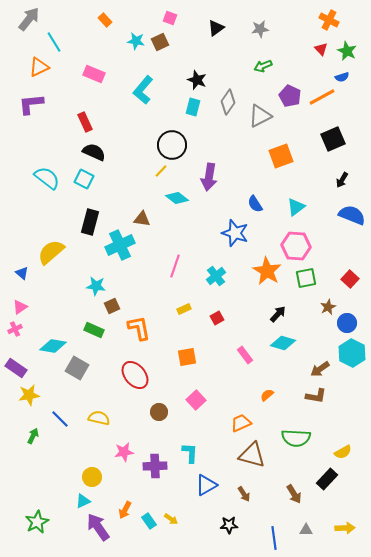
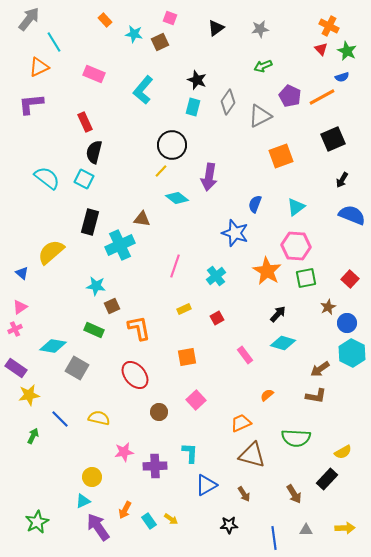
orange cross at (329, 20): moved 6 px down
cyan star at (136, 41): moved 2 px left, 7 px up
black semicircle at (94, 152): rotated 100 degrees counterclockwise
blue semicircle at (255, 204): rotated 54 degrees clockwise
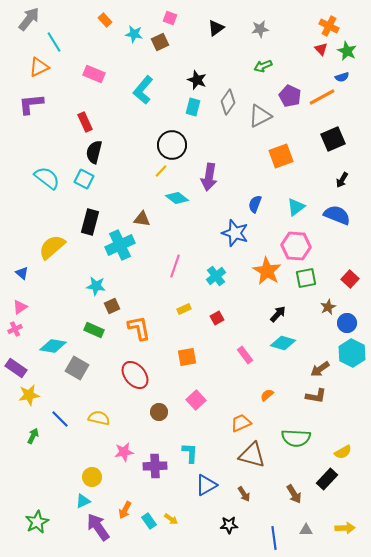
blue semicircle at (352, 215): moved 15 px left
yellow semicircle at (51, 252): moved 1 px right, 5 px up
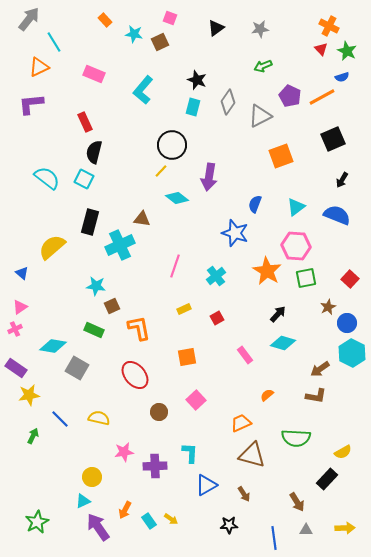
brown arrow at (294, 494): moved 3 px right, 8 px down
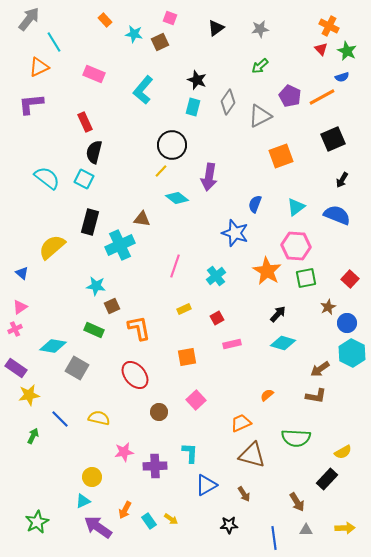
green arrow at (263, 66): moved 3 px left; rotated 18 degrees counterclockwise
pink rectangle at (245, 355): moved 13 px left, 11 px up; rotated 66 degrees counterclockwise
purple arrow at (98, 527): rotated 20 degrees counterclockwise
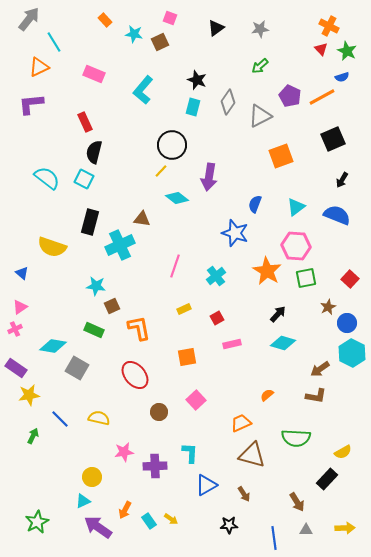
yellow semicircle at (52, 247): rotated 120 degrees counterclockwise
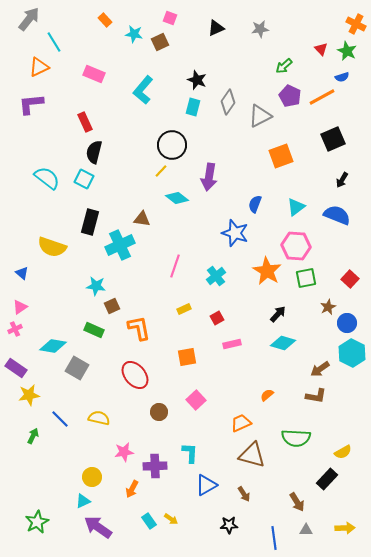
orange cross at (329, 26): moved 27 px right, 2 px up
black triangle at (216, 28): rotated 12 degrees clockwise
green arrow at (260, 66): moved 24 px right
orange arrow at (125, 510): moved 7 px right, 21 px up
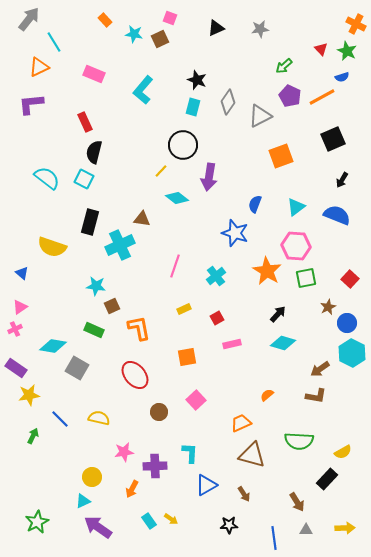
brown square at (160, 42): moved 3 px up
black circle at (172, 145): moved 11 px right
green semicircle at (296, 438): moved 3 px right, 3 px down
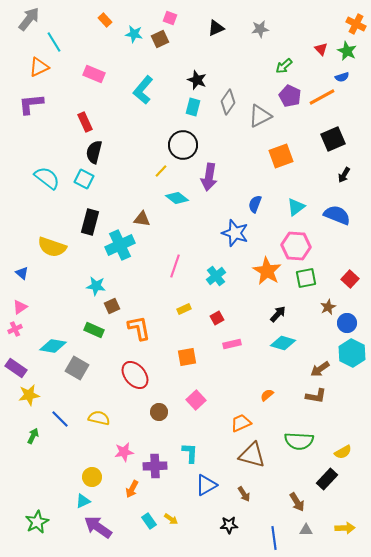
black arrow at (342, 180): moved 2 px right, 5 px up
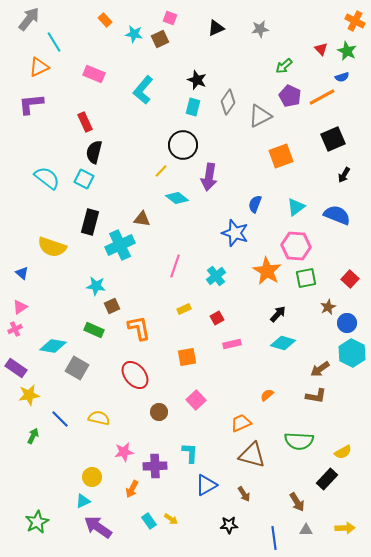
orange cross at (356, 24): moved 1 px left, 3 px up
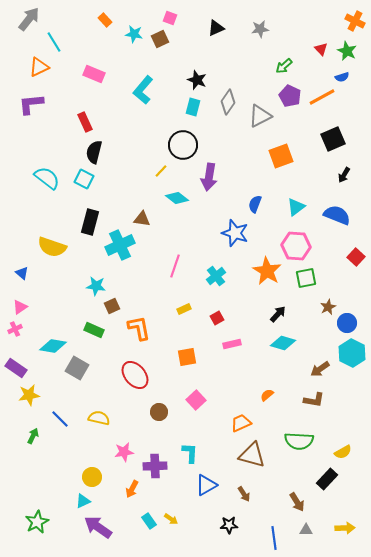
red square at (350, 279): moved 6 px right, 22 px up
brown L-shape at (316, 396): moved 2 px left, 4 px down
